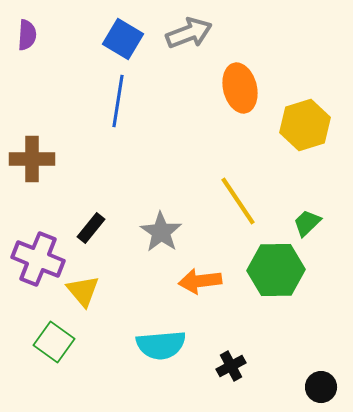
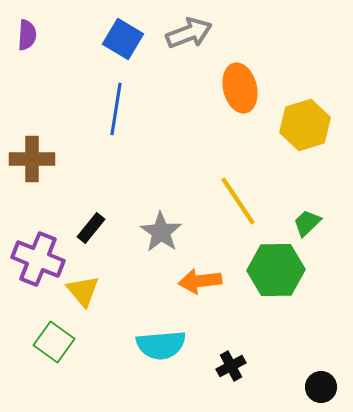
blue line: moved 2 px left, 8 px down
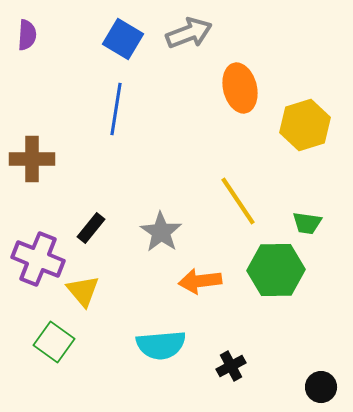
green trapezoid: rotated 128 degrees counterclockwise
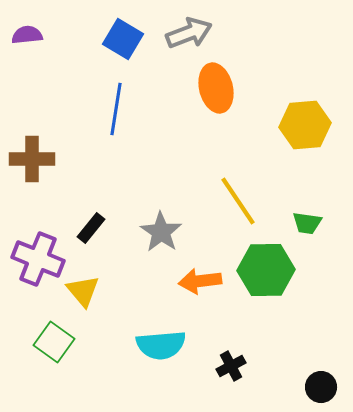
purple semicircle: rotated 100 degrees counterclockwise
orange ellipse: moved 24 px left
yellow hexagon: rotated 12 degrees clockwise
green hexagon: moved 10 px left
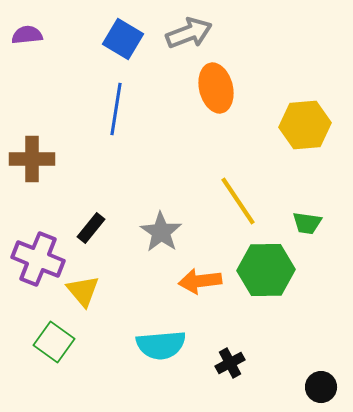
black cross: moved 1 px left, 3 px up
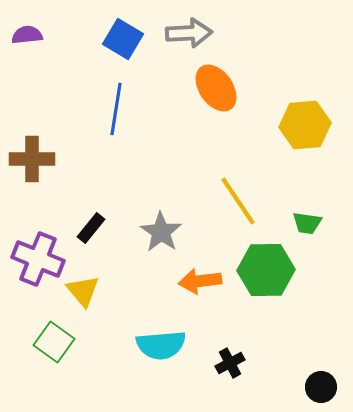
gray arrow: rotated 18 degrees clockwise
orange ellipse: rotated 21 degrees counterclockwise
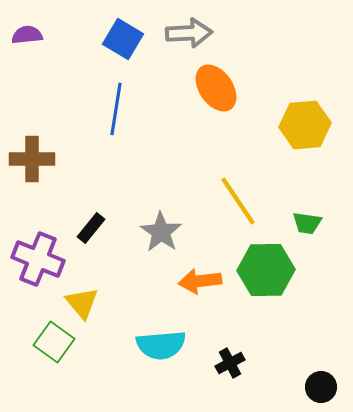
yellow triangle: moved 1 px left, 12 px down
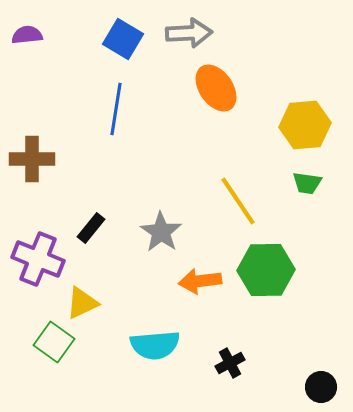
green trapezoid: moved 40 px up
yellow triangle: rotated 45 degrees clockwise
cyan semicircle: moved 6 px left
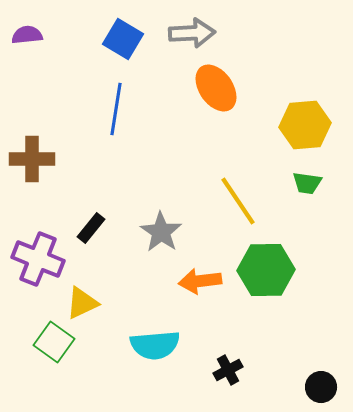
gray arrow: moved 3 px right
black cross: moved 2 px left, 7 px down
